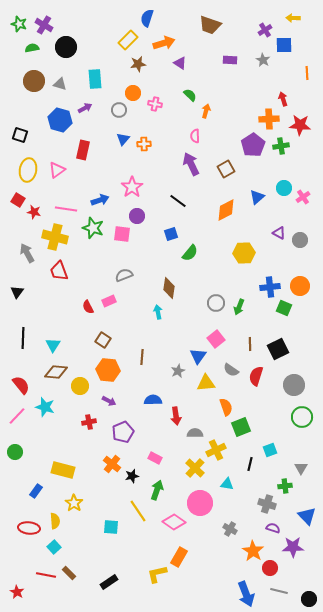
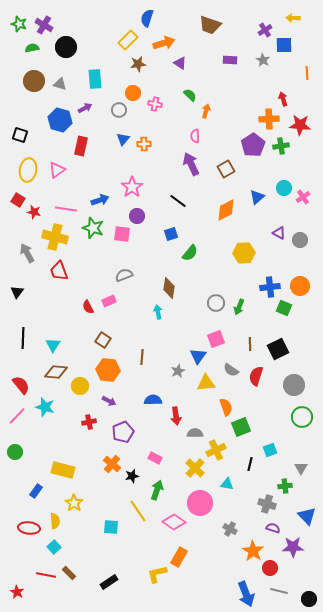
red rectangle at (83, 150): moved 2 px left, 4 px up
pink square at (216, 339): rotated 18 degrees clockwise
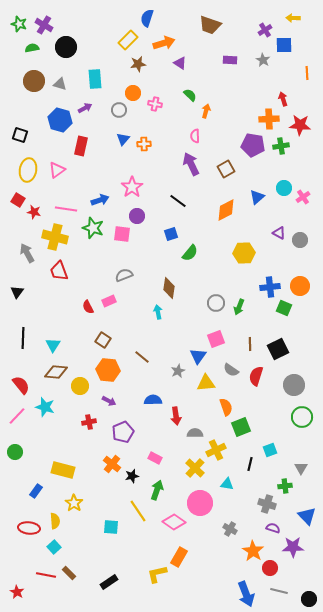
purple pentagon at (253, 145): rotated 30 degrees counterclockwise
brown line at (142, 357): rotated 56 degrees counterclockwise
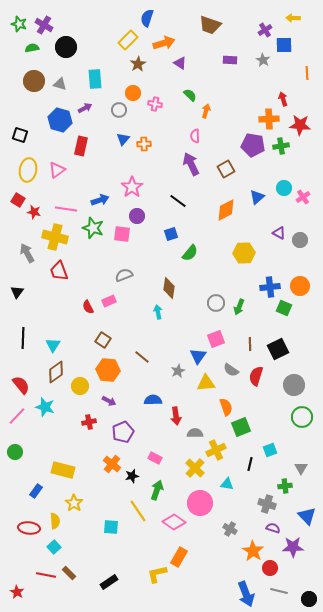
brown star at (138, 64): rotated 21 degrees counterclockwise
brown diamond at (56, 372): rotated 40 degrees counterclockwise
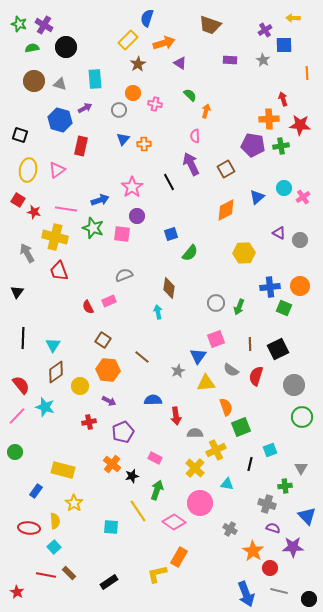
black line at (178, 201): moved 9 px left, 19 px up; rotated 24 degrees clockwise
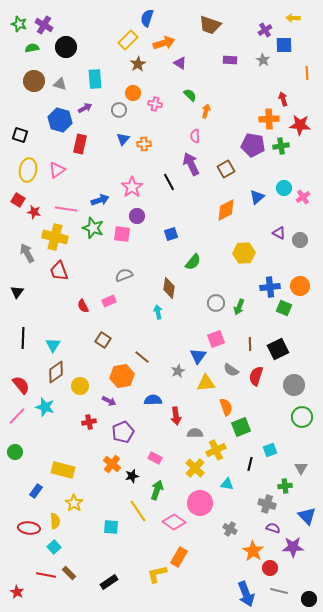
red rectangle at (81, 146): moved 1 px left, 2 px up
green semicircle at (190, 253): moved 3 px right, 9 px down
red semicircle at (88, 307): moved 5 px left, 1 px up
orange hexagon at (108, 370): moved 14 px right, 6 px down; rotated 15 degrees counterclockwise
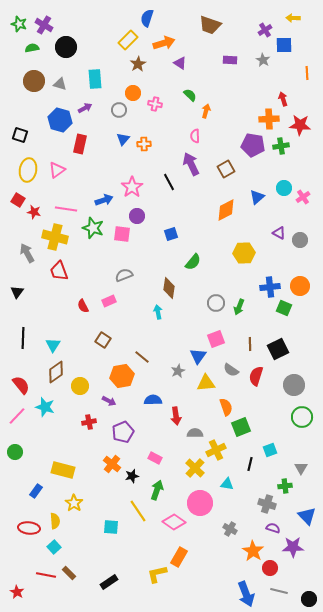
blue arrow at (100, 200): moved 4 px right
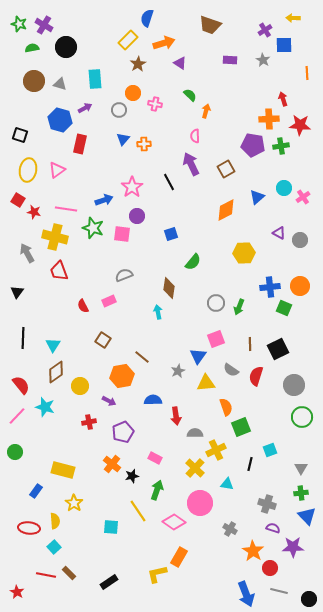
green cross at (285, 486): moved 16 px right, 7 px down
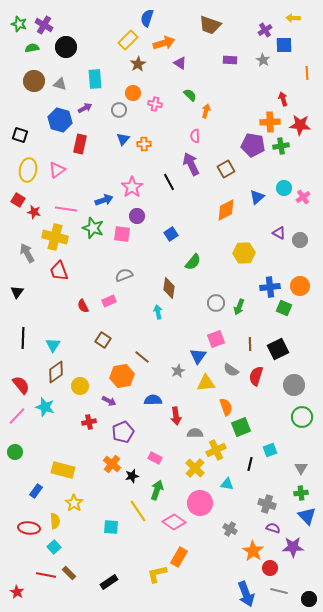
orange cross at (269, 119): moved 1 px right, 3 px down
blue square at (171, 234): rotated 16 degrees counterclockwise
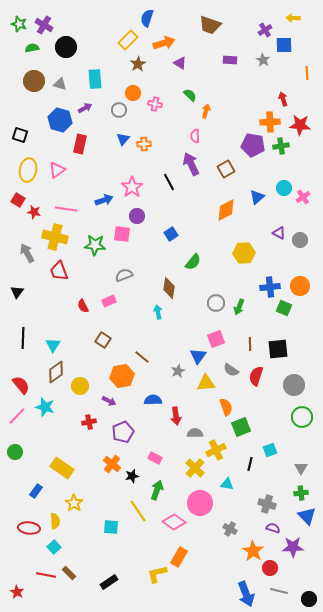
green star at (93, 228): moved 2 px right, 17 px down; rotated 15 degrees counterclockwise
black square at (278, 349): rotated 20 degrees clockwise
yellow rectangle at (63, 470): moved 1 px left, 2 px up; rotated 20 degrees clockwise
